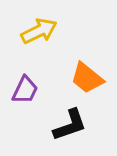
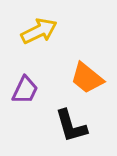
black L-shape: moved 1 px right, 1 px down; rotated 93 degrees clockwise
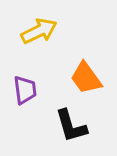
orange trapezoid: moved 1 px left; rotated 15 degrees clockwise
purple trapezoid: rotated 32 degrees counterclockwise
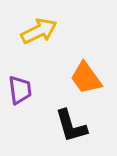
purple trapezoid: moved 5 px left
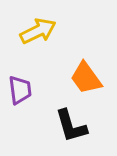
yellow arrow: moved 1 px left
